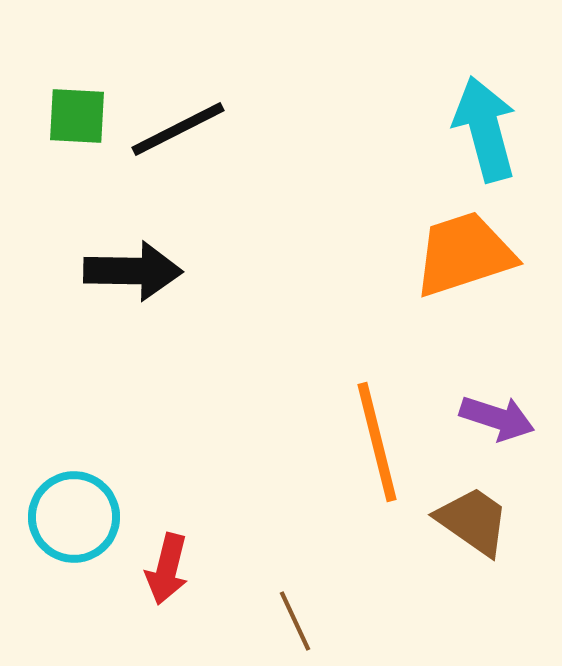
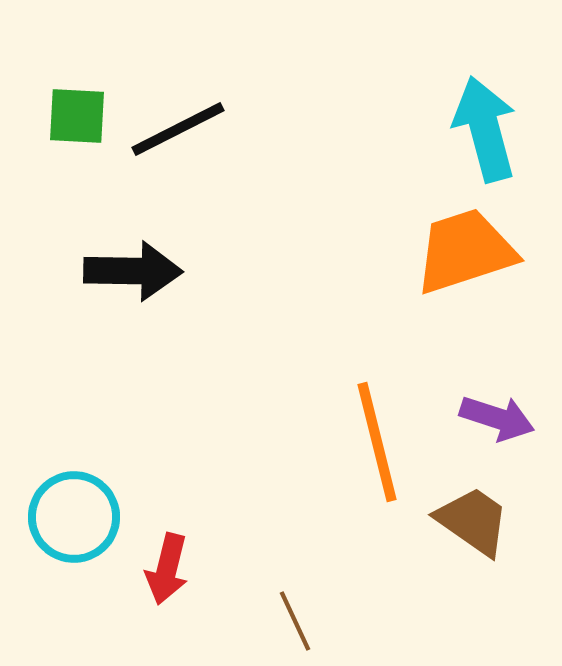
orange trapezoid: moved 1 px right, 3 px up
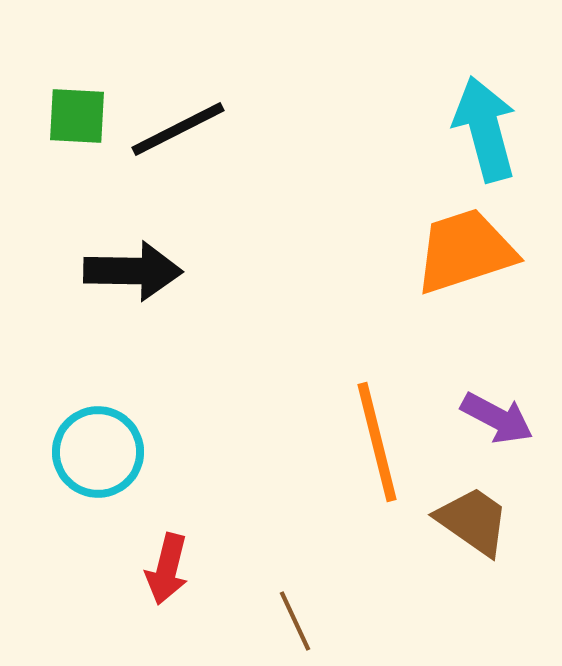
purple arrow: rotated 10 degrees clockwise
cyan circle: moved 24 px right, 65 px up
